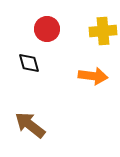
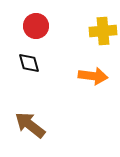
red circle: moved 11 px left, 3 px up
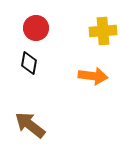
red circle: moved 2 px down
black diamond: rotated 25 degrees clockwise
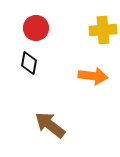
yellow cross: moved 1 px up
brown arrow: moved 20 px right
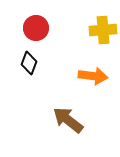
black diamond: rotated 10 degrees clockwise
brown arrow: moved 18 px right, 5 px up
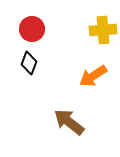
red circle: moved 4 px left, 1 px down
orange arrow: rotated 140 degrees clockwise
brown arrow: moved 1 px right, 2 px down
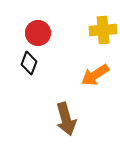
red circle: moved 6 px right, 4 px down
orange arrow: moved 2 px right, 1 px up
brown arrow: moved 3 px left, 3 px up; rotated 144 degrees counterclockwise
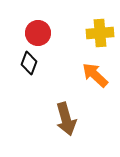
yellow cross: moved 3 px left, 3 px down
orange arrow: rotated 76 degrees clockwise
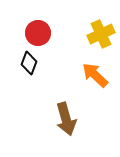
yellow cross: moved 1 px right, 1 px down; rotated 20 degrees counterclockwise
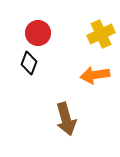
orange arrow: rotated 52 degrees counterclockwise
